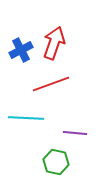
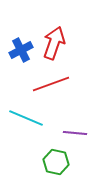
cyan line: rotated 20 degrees clockwise
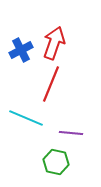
red line: rotated 48 degrees counterclockwise
purple line: moved 4 px left
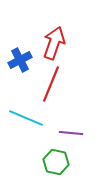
blue cross: moved 1 px left, 10 px down
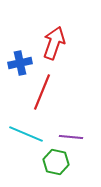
blue cross: moved 3 px down; rotated 15 degrees clockwise
red line: moved 9 px left, 8 px down
cyan line: moved 16 px down
purple line: moved 4 px down
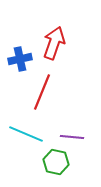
blue cross: moved 4 px up
purple line: moved 1 px right
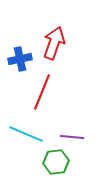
green hexagon: rotated 20 degrees counterclockwise
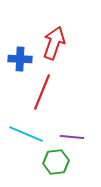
blue cross: rotated 15 degrees clockwise
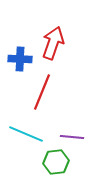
red arrow: moved 1 px left
